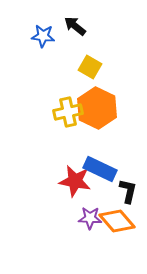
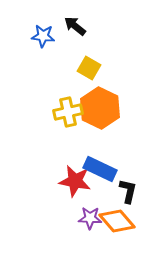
yellow square: moved 1 px left, 1 px down
orange hexagon: moved 3 px right
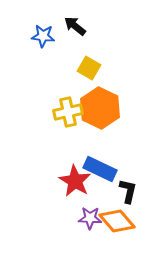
red star: rotated 20 degrees clockwise
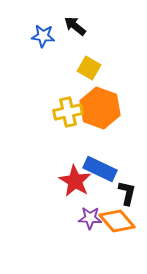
orange hexagon: rotated 6 degrees counterclockwise
black L-shape: moved 1 px left, 2 px down
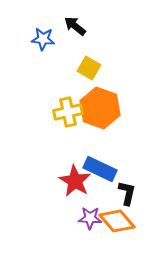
blue star: moved 3 px down
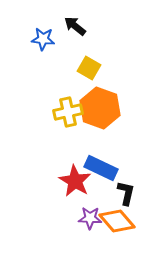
blue rectangle: moved 1 px right, 1 px up
black L-shape: moved 1 px left
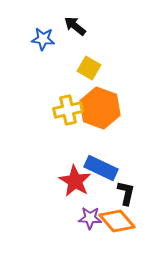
yellow cross: moved 2 px up
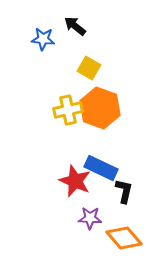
red star: rotated 8 degrees counterclockwise
black L-shape: moved 2 px left, 2 px up
orange diamond: moved 7 px right, 17 px down
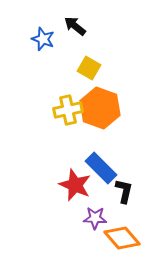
blue star: rotated 15 degrees clockwise
blue rectangle: rotated 20 degrees clockwise
red star: moved 4 px down
purple star: moved 5 px right
orange diamond: moved 2 px left
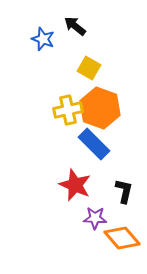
blue rectangle: moved 7 px left, 24 px up
